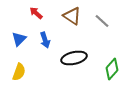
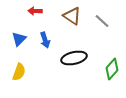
red arrow: moved 1 px left, 2 px up; rotated 40 degrees counterclockwise
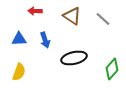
gray line: moved 1 px right, 2 px up
blue triangle: rotated 42 degrees clockwise
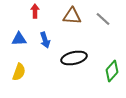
red arrow: rotated 88 degrees clockwise
brown triangle: rotated 30 degrees counterclockwise
green diamond: moved 2 px down
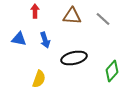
blue triangle: rotated 14 degrees clockwise
yellow semicircle: moved 20 px right, 7 px down
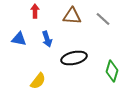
blue arrow: moved 2 px right, 1 px up
green diamond: rotated 25 degrees counterclockwise
yellow semicircle: moved 1 px left, 2 px down; rotated 18 degrees clockwise
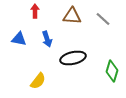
black ellipse: moved 1 px left
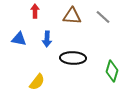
gray line: moved 2 px up
blue arrow: rotated 21 degrees clockwise
black ellipse: rotated 15 degrees clockwise
yellow semicircle: moved 1 px left, 1 px down
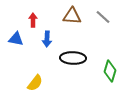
red arrow: moved 2 px left, 9 px down
blue triangle: moved 3 px left
green diamond: moved 2 px left
yellow semicircle: moved 2 px left, 1 px down
